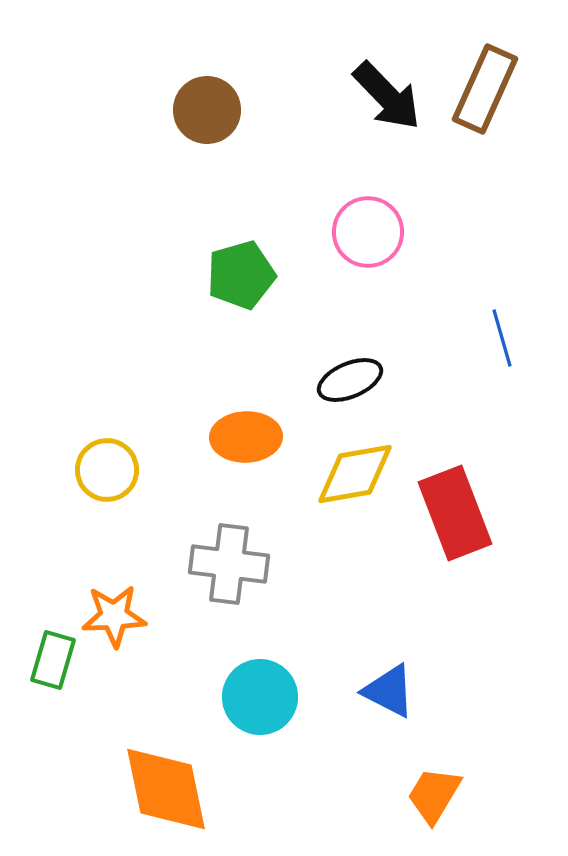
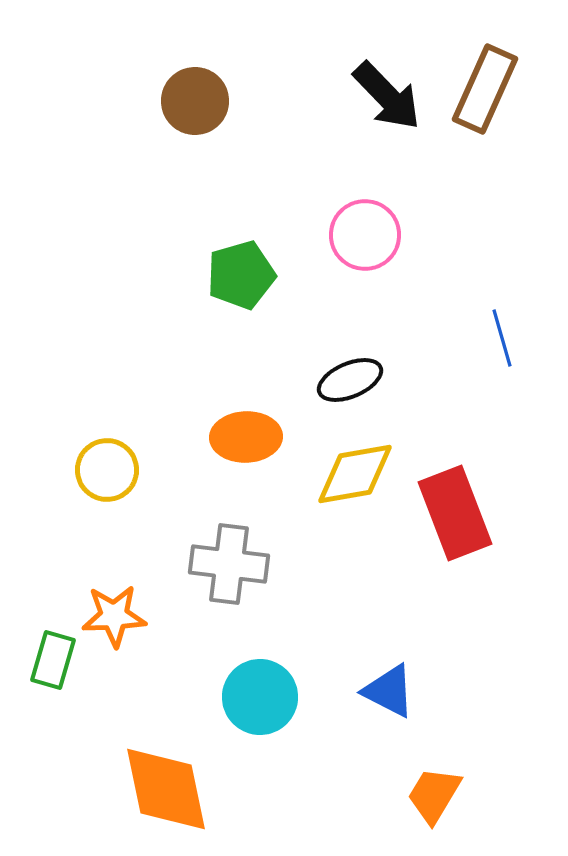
brown circle: moved 12 px left, 9 px up
pink circle: moved 3 px left, 3 px down
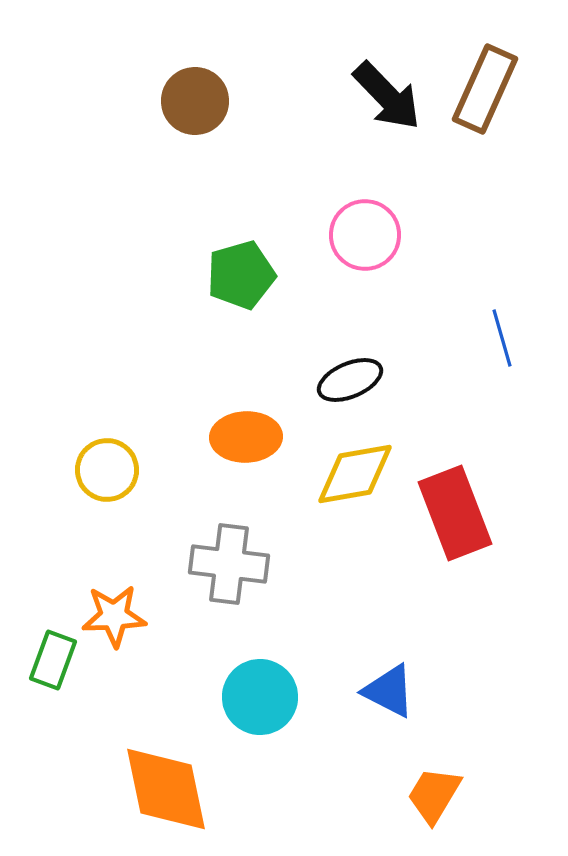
green rectangle: rotated 4 degrees clockwise
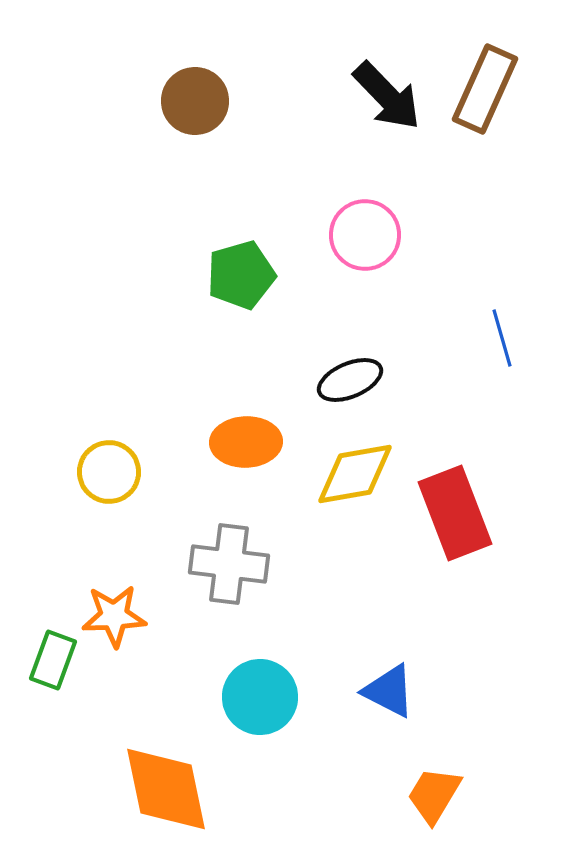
orange ellipse: moved 5 px down
yellow circle: moved 2 px right, 2 px down
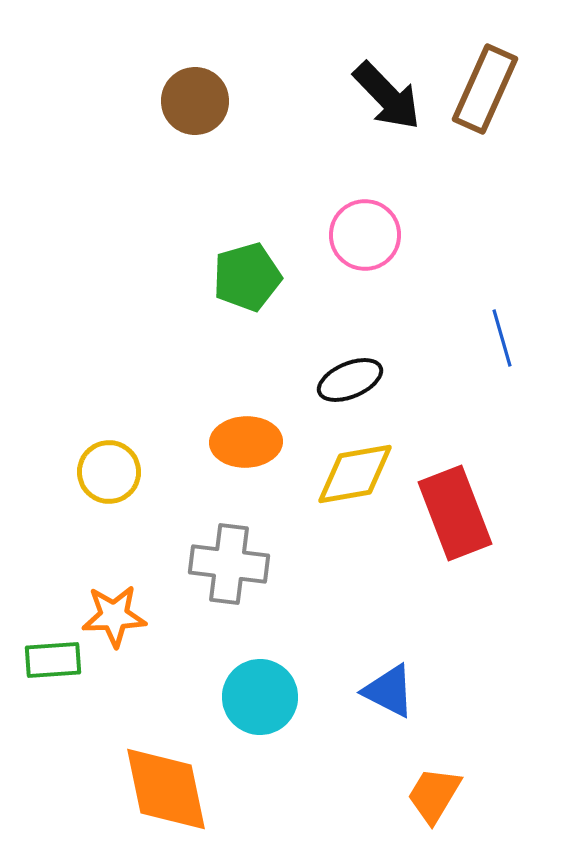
green pentagon: moved 6 px right, 2 px down
green rectangle: rotated 66 degrees clockwise
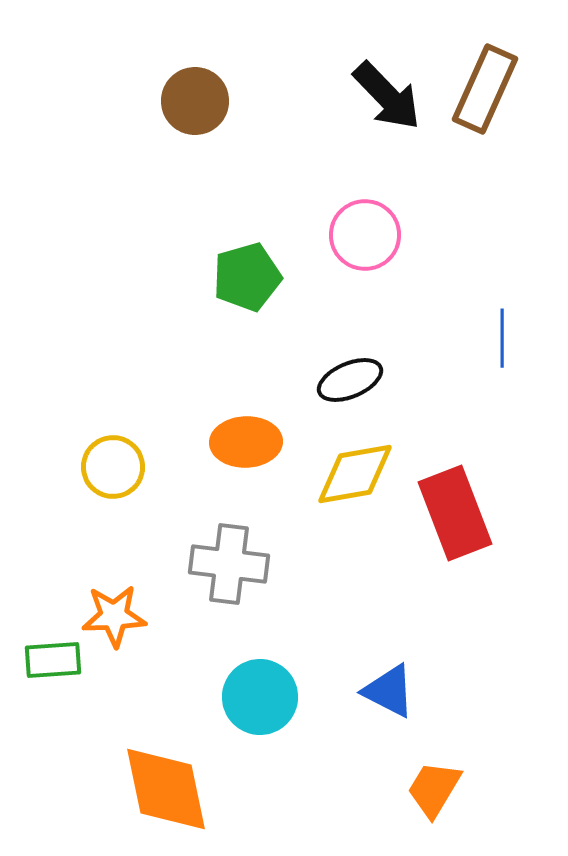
blue line: rotated 16 degrees clockwise
yellow circle: moved 4 px right, 5 px up
orange trapezoid: moved 6 px up
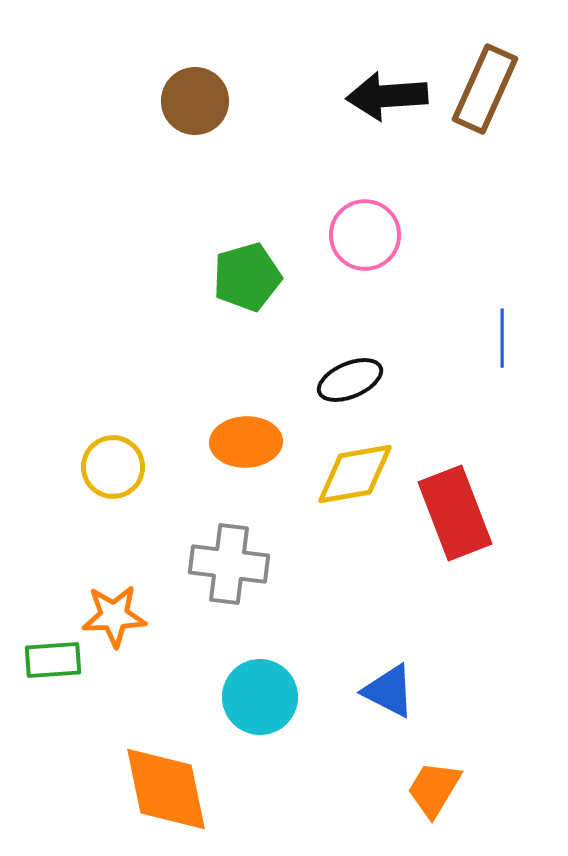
black arrow: rotated 130 degrees clockwise
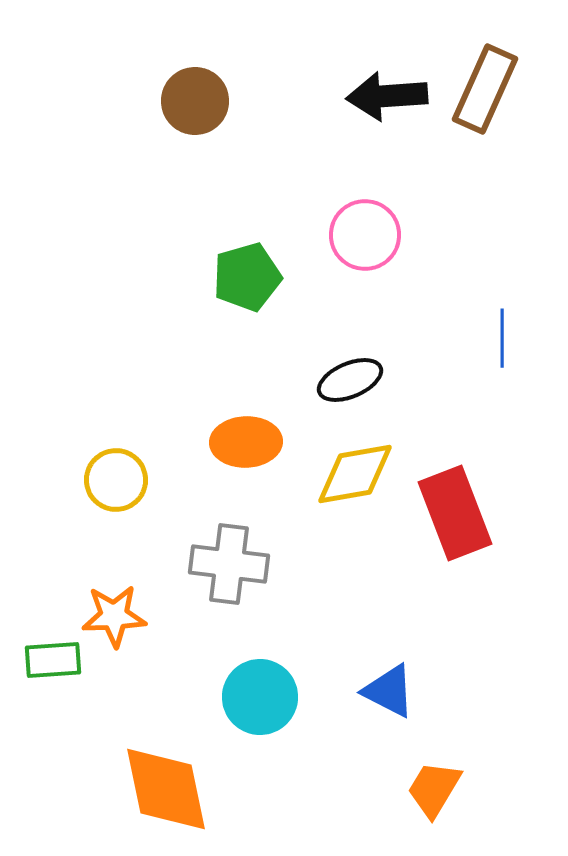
yellow circle: moved 3 px right, 13 px down
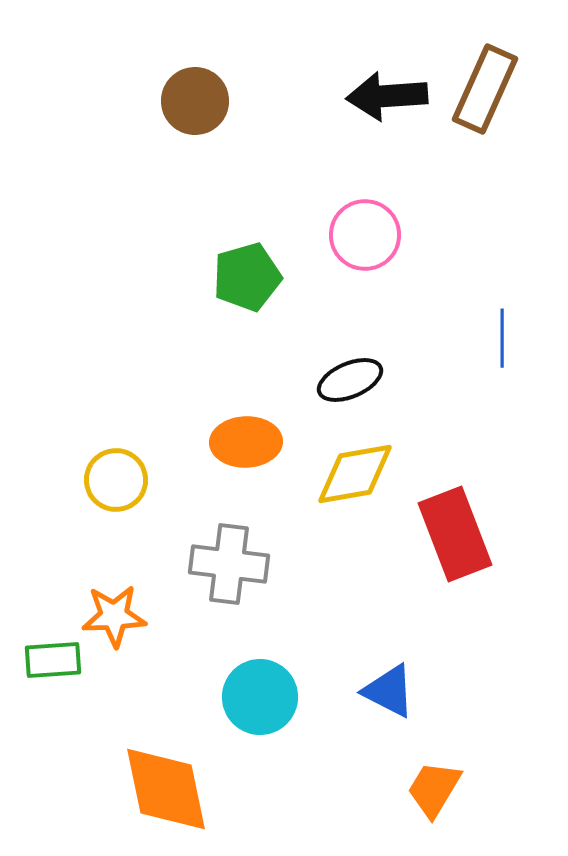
red rectangle: moved 21 px down
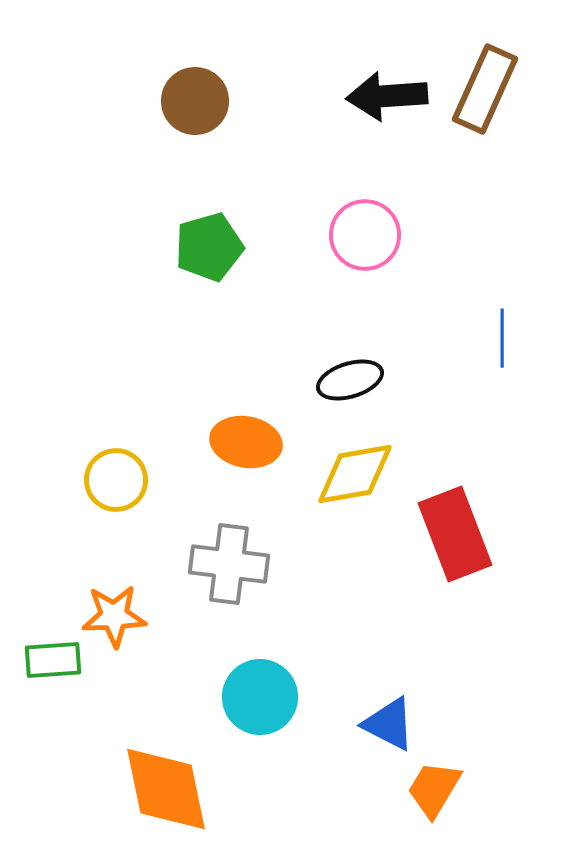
green pentagon: moved 38 px left, 30 px up
black ellipse: rotated 6 degrees clockwise
orange ellipse: rotated 12 degrees clockwise
blue triangle: moved 33 px down
